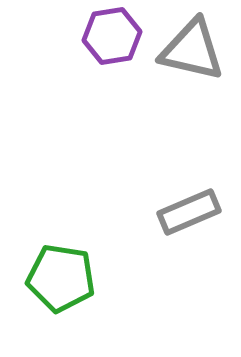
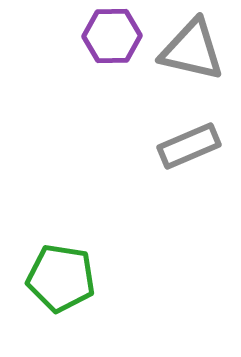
purple hexagon: rotated 8 degrees clockwise
gray rectangle: moved 66 px up
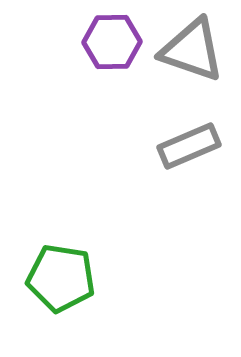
purple hexagon: moved 6 px down
gray triangle: rotated 6 degrees clockwise
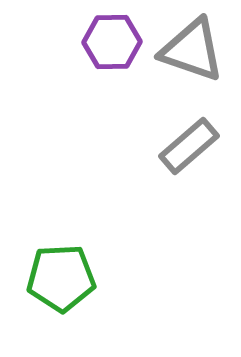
gray rectangle: rotated 18 degrees counterclockwise
green pentagon: rotated 12 degrees counterclockwise
